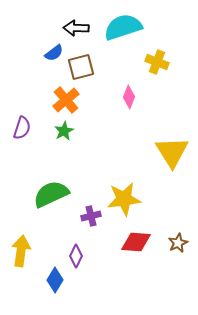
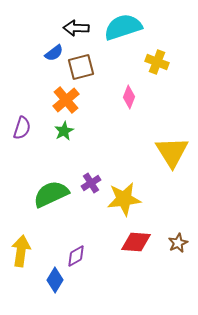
purple cross: moved 33 px up; rotated 18 degrees counterclockwise
purple diamond: rotated 35 degrees clockwise
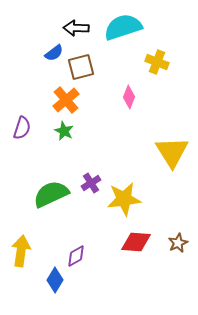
green star: rotated 18 degrees counterclockwise
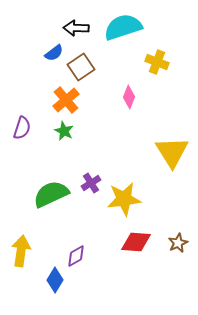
brown square: rotated 20 degrees counterclockwise
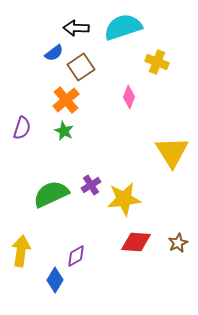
purple cross: moved 2 px down
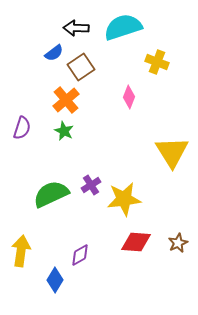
purple diamond: moved 4 px right, 1 px up
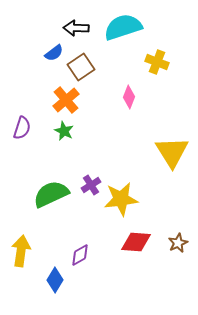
yellow star: moved 3 px left
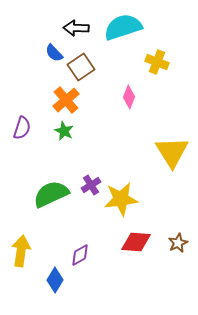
blue semicircle: rotated 84 degrees clockwise
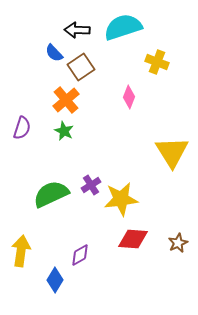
black arrow: moved 1 px right, 2 px down
red diamond: moved 3 px left, 3 px up
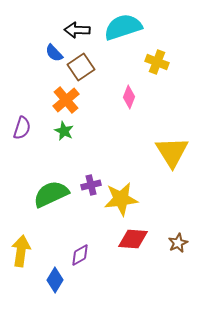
purple cross: rotated 18 degrees clockwise
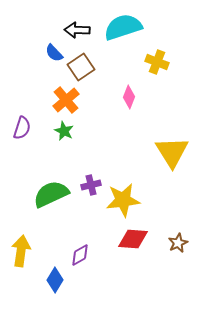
yellow star: moved 2 px right, 1 px down
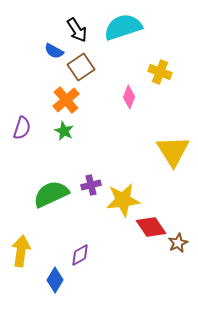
black arrow: rotated 125 degrees counterclockwise
blue semicircle: moved 2 px up; rotated 18 degrees counterclockwise
yellow cross: moved 3 px right, 10 px down
yellow triangle: moved 1 px right, 1 px up
red diamond: moved 18 px right, 12 px up; rotated 52 degrees clockwise
